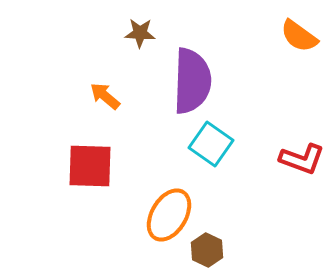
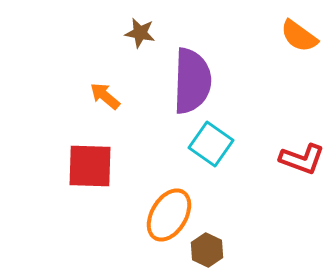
brown star: rotated 8 degrees clockwise
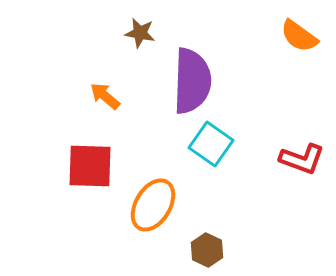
orange ellipse: moved 16 px left, 10 px up
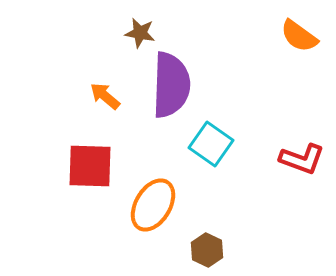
purple semicircle: moved 21 px left, 4 px down
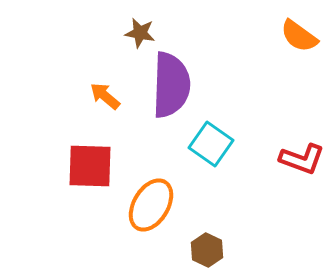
orange ellipse: moved 2 px left
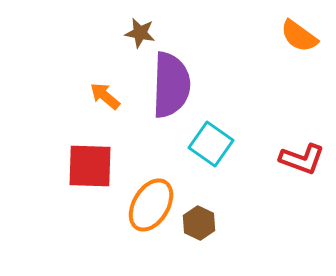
brown hexagon: moved 8 px left, 27 px up
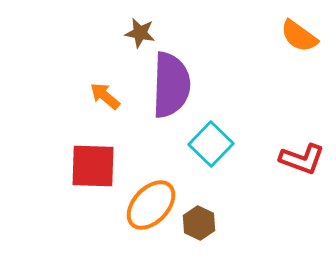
cyan square: rotated 9 degrees clockwise
red square: moved 3 px right
orange ellipse: rotated 12 degrees clockwise
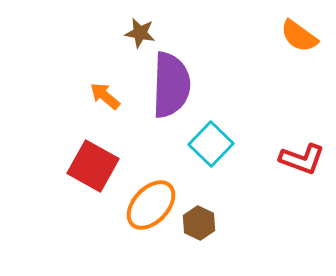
red square: rotated 27 degrees clockwise
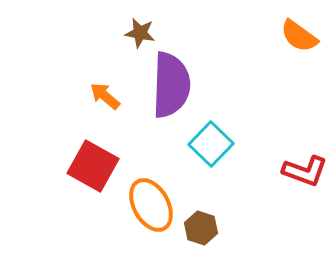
red L-shape: moved 3 px right, 12 px down
orange ellipse: rotated 72 degrees counterclockwise
brown hexagon: moved 2 px right, 5 px down; rotated 8 degrees counterclockwise
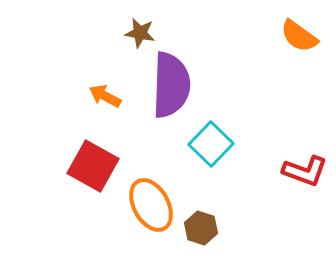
orange arrow: rotated 12 degrees counterclockwise
